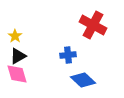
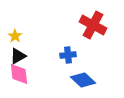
pink diamond: moved 2 px right; rotated 10 degrees clockwise
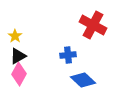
pink diamond: rotated 35 degrees clockwise
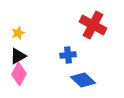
yellow star: moved 3 px right, 3 px up; rotated 16 degrees clockwise
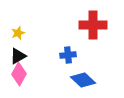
red cross: rotated 28 degrees counterclockwise
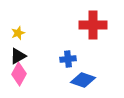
blue cross: moved 4 px down
blue diamond: rotated 25 degrees counterclockwise
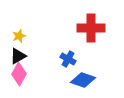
red cross: moved 2 px left, 3 px down
yellow star: moved 1 px right, 3 px down
blue cross: rotated 35 degrees clockwise
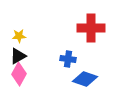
yellow star: rotated 16 degrees clockwise
blue cross: rotated 21 degrees counterclockwise
blue diamond: moved 2 px right, 1 px up
